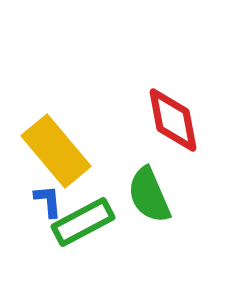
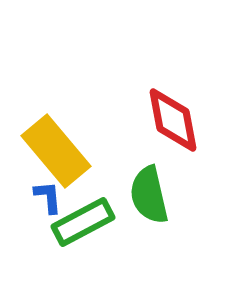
green semicircle: rotated 10 degrees clockwise
blue L-shape: moved 4 px up
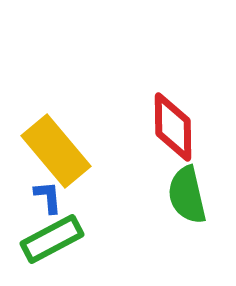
red diamond: moved 7 px down; rotated 10 degrees clockwise
green semicircle: moved 38 px right
green rectangle: moved 31 px left, 17 px down
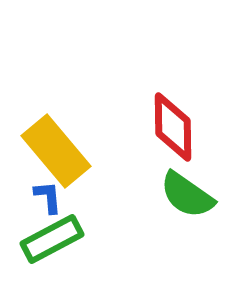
green semicircle: rotated 42 degrees counterclockwise
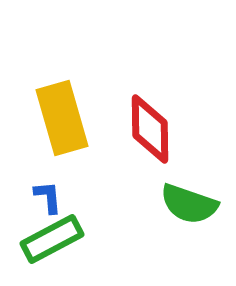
red diamond: moved 23 px left, 2 px down
yellow rectangle: moved 6 px right, 33 px up; rotated 24 degrees clockwise
green semicircle: moved 2 px right, 9 px down; rotated 16 degrees counterclockwise
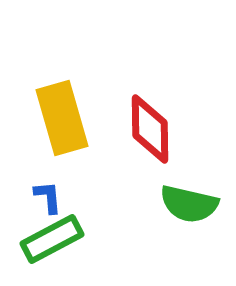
green semicircle: rotated 6 degrees counterclockwise
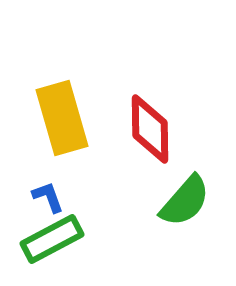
blue L-shape: rotated 15 degrees counterclockwise
green semicircle: moved 4 px left, 3 px up; rotated 62 degrees counterclockwise
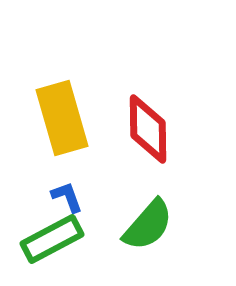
red diamond: moved 2 px left
blue L-shape: moved 19 px right
green semicircle: moved 37 px left, 24 px down
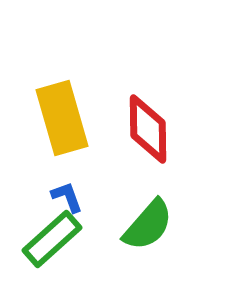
green rectangle: rotated 14 degrees counterclockwise
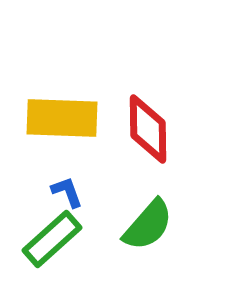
yellow rectangle: rotated 72 degrees counterclockwise
blue L-shape: moved 5 px up
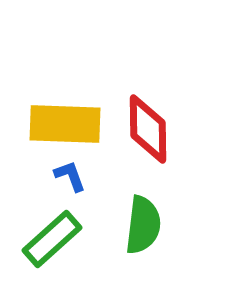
yellow rectangle: moved 3 px right, 6 px down
blue L-shape: moved 3 px right, 16 px up
green semicircle: moved 5 px left; rotated 34 degrees counterclockwise
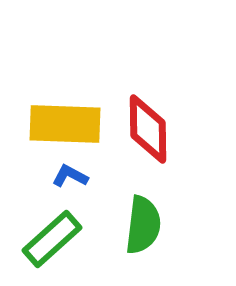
blue L-shape: rotated 42 degrees counterclockwise
